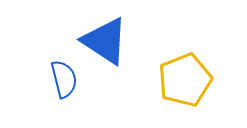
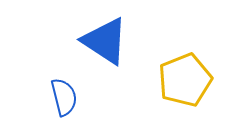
blue semicircle: moved 18 px down
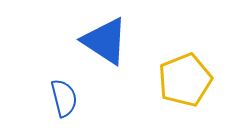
blue semicircle: moved 1 px down
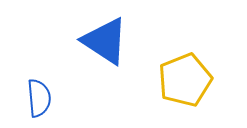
blue semicircle: moved 25 px left; rotated 9 degrees clockwise
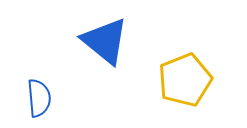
blue triangle: rotated 6 degrees clockwise
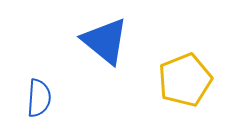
blue semicircle: rotated 9 degrees clockwise
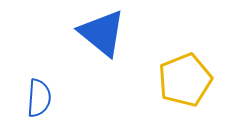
blue triangle: moved 3 px left, 8 px up
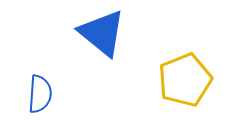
blue semicircle: moved 1 px right, 4 px up
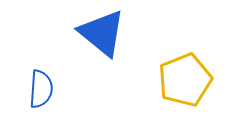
blue semicircle: moved 1 px right, 5 px up
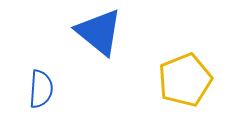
blue triangle: moved 3 px left, 1 px up
